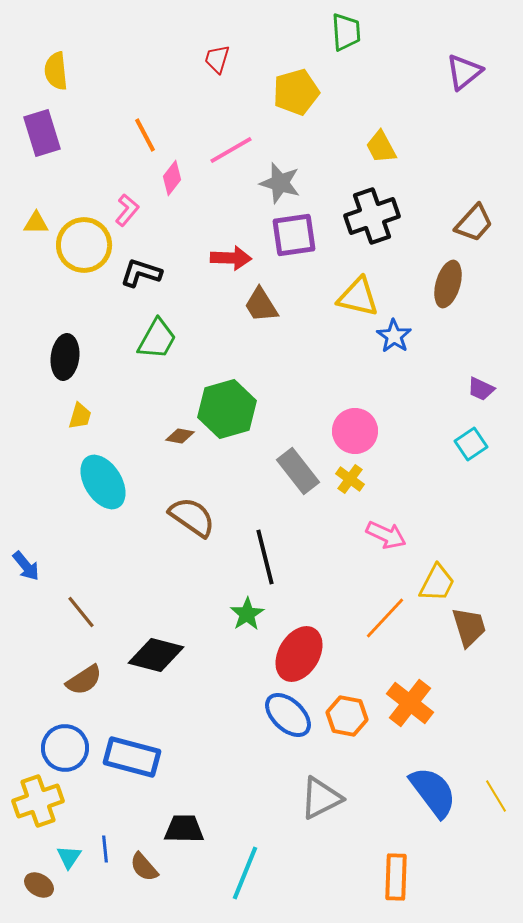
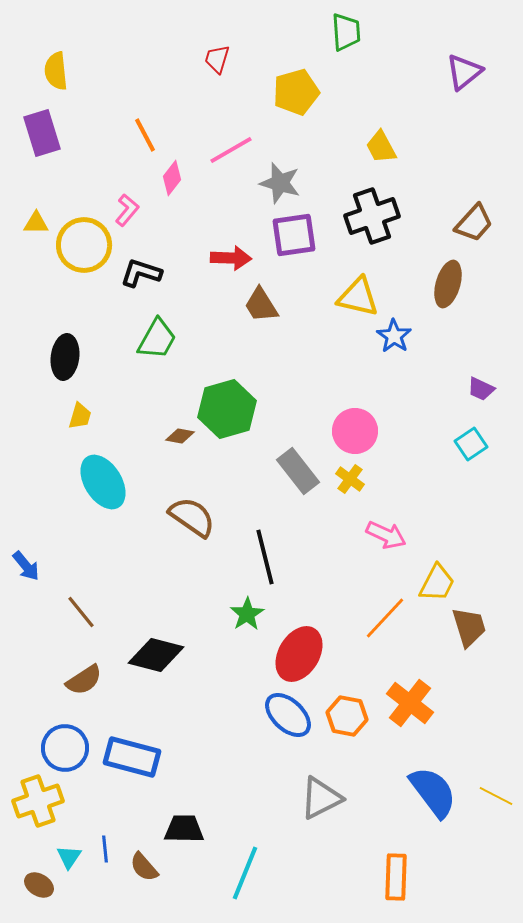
yellow line at (496, 796): rotated 32 degrees counterclockwise
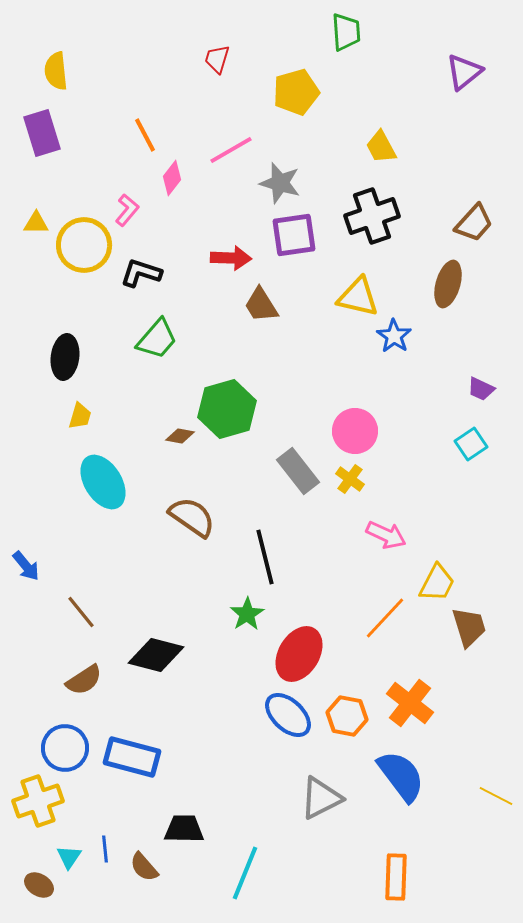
green trapezoid at (157, 339): rotated 12 degrees clockwise
blue semicircle at (433, 792): moved 32 px left, 16 px up
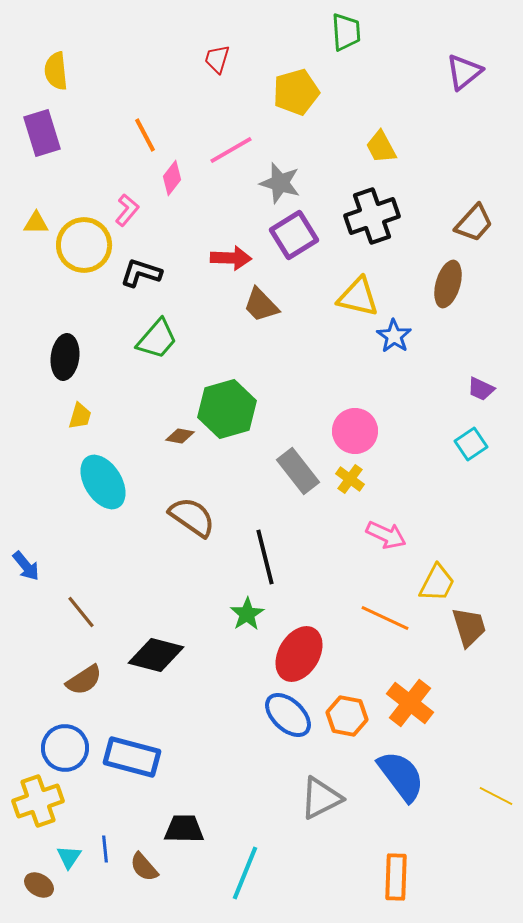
purple square at (294, 235): rotated 24 degrees counterclockwise
brown trapezoid at (261, 305): rotated 12 degrees counterclockwise
orange line at (385, 618): rotated 72 degrees clockwise
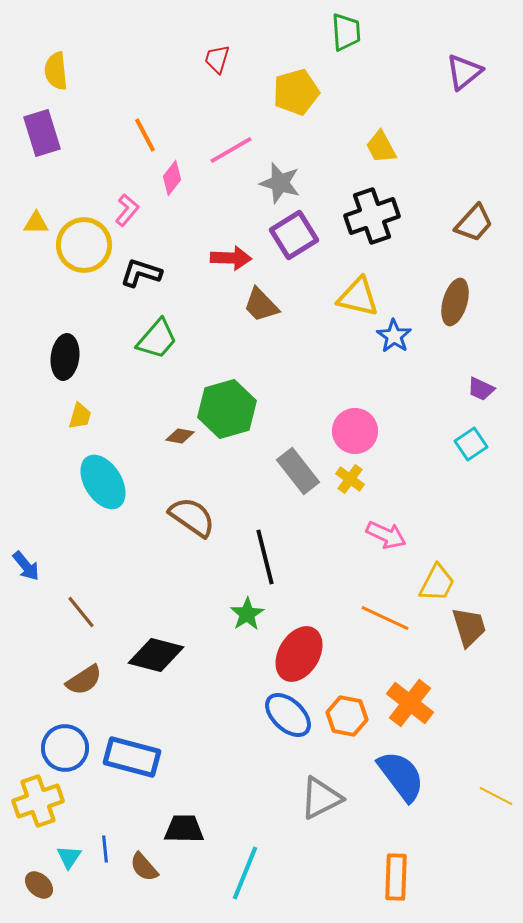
brown ellipse at (448, 284): moved 7 px right, 18 px down
brown ellipse at (39, 885): rotated 12 degrees clockwise
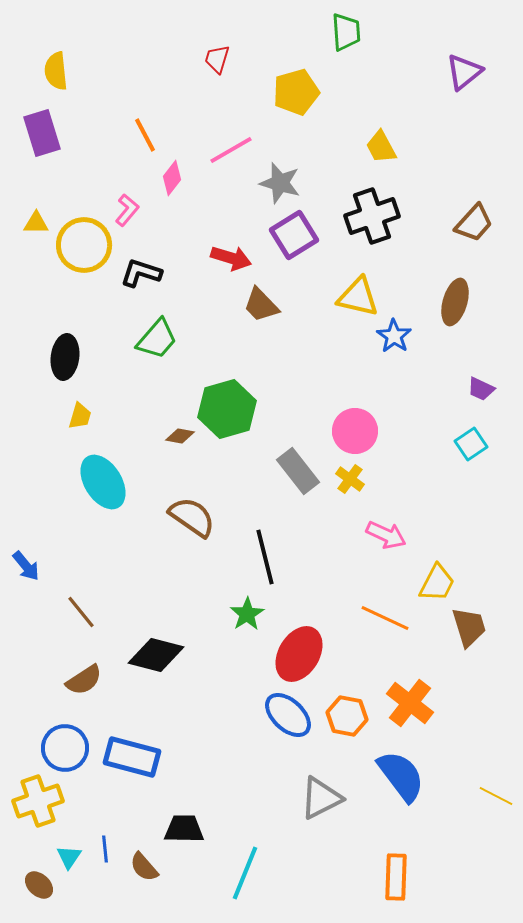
red arrow at (231, 258): rotated 15 degrees clockwise
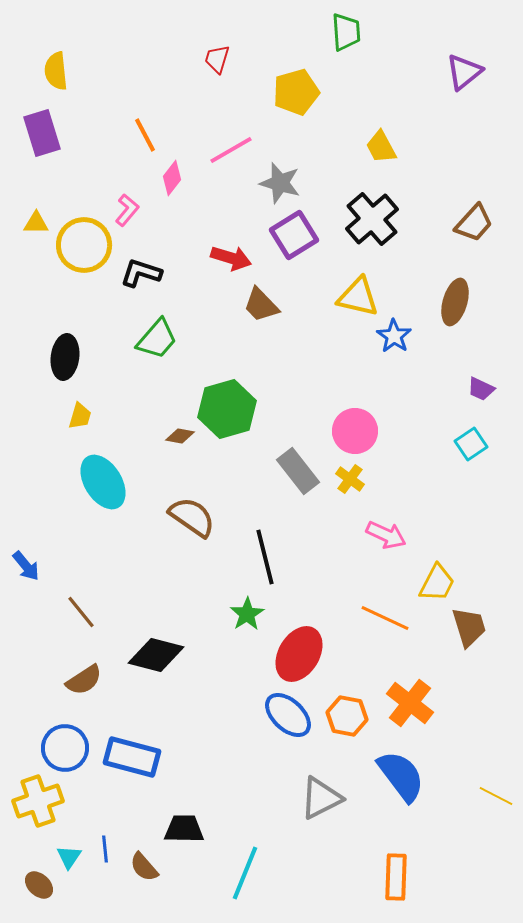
black cross at (372, 216): moved 3 px down; rotated 22 degrees counterclockwise
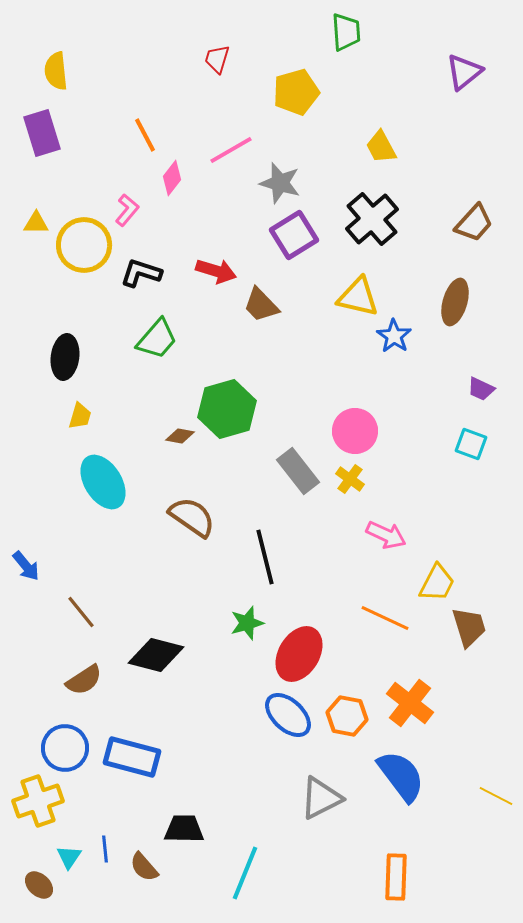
red arrow at (231, 258): moved 15 px left, 13 px down
cyan square at (471, 444): rotated 36 degrees counterclockwise
green star at (247, 614): moved 9 px down; rotated 16 degrees clockwise
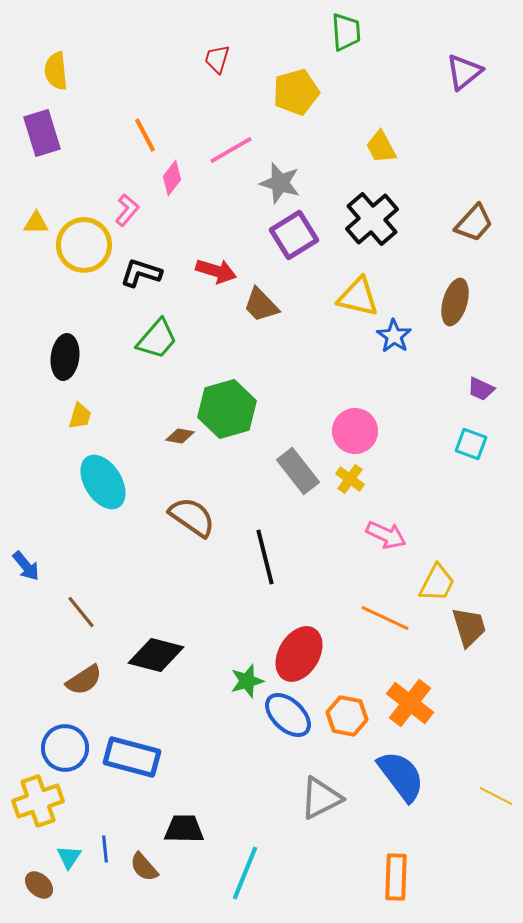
green star at (247, 623): moved 58 px down
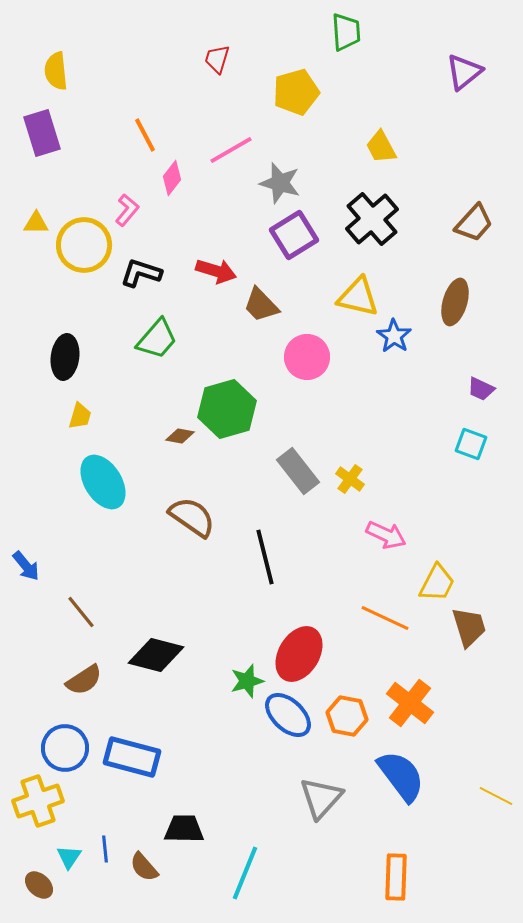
pink circle at (355, 431): moved 48 px left, 74 px up
gray triangle at (321, 798): rotated 21 degrees counterclockwise
